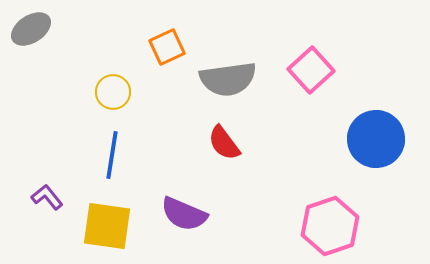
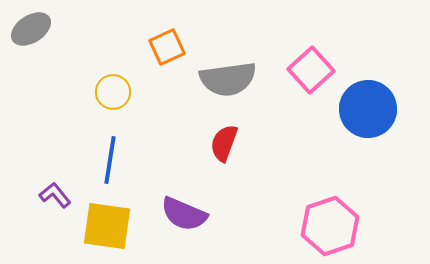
blue circle: moved 8 px left, 30 px up
red semicircle: rotated 57 degrees clockwise
blue line: moved 2 px left, 5 px down
purple L-shape: moved 8 px right, 2 px up
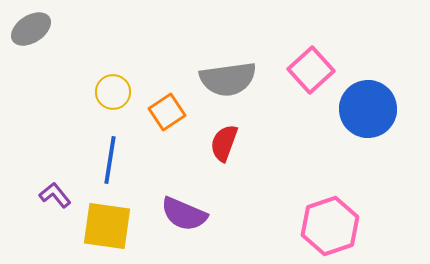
orange square: moved 65 px down; rotated 9 degrees counterclockwise
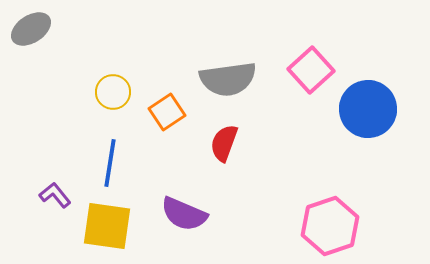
blue line: moved 3 px down
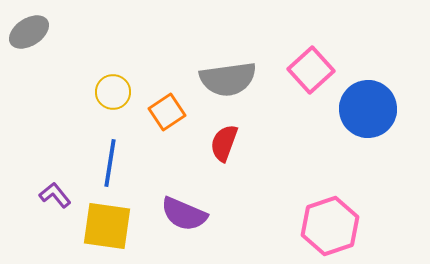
gray ellipse: moved 2 px left, 3 px down
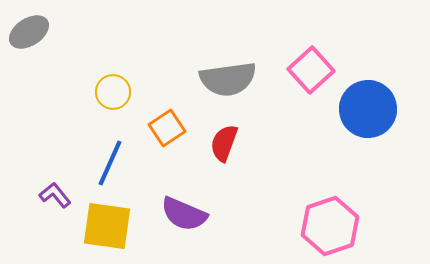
orange square: moved 16 px down
blue line: rotated 15 degrees clockwise
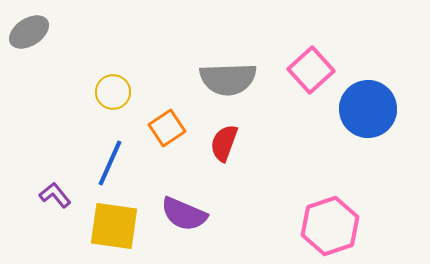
gray semicircle: rotated 6 degrees clockwise
yellow square: moved 7 px right
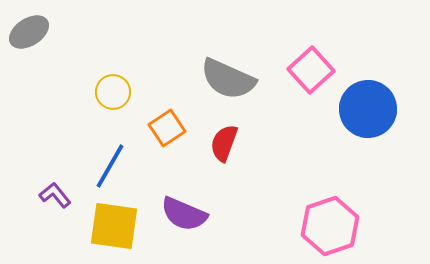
gray semicircle: rotated 26 degrees clockwise
blue line: moved 3 px down; rotated 6 degrees clockwise
